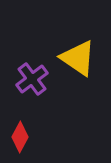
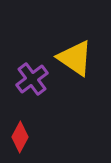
yellow triangle: moved 3 px left
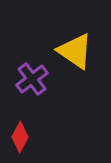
yellow triangle: moved 7 px up
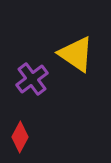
yellow triangle: moved 1 px right, 3 px down
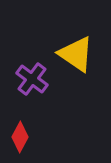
purple cross: rotated 16 degrees counterclockwise
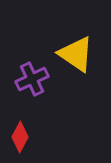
purple cross: rotated 28 degrees clockwise
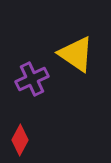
red diamond: moved 3 px down
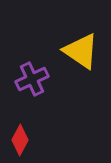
yellow triangle: moved 5 px right, 3 px up
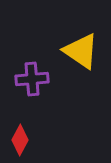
purple cross: rotated 20 degrees clockwise
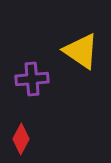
red diamond: moved 1 px right, 1 px up
